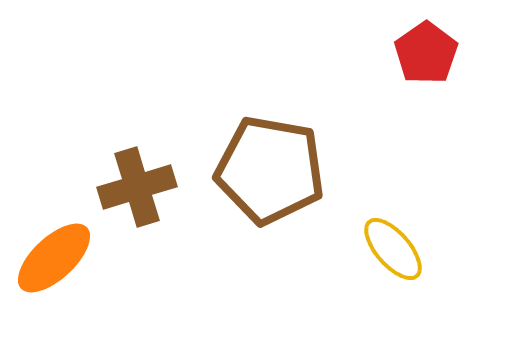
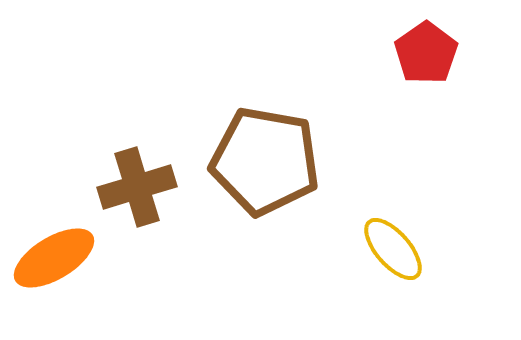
brown pentagon: moved 5 px left, 9 px up
orange ellipse: rotated 12 degrees clockwise
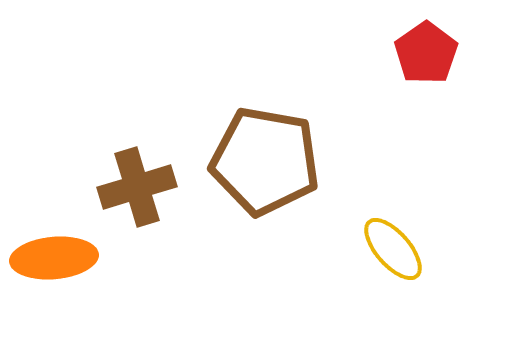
orange ellipse: rotated 26 degrees clockwise
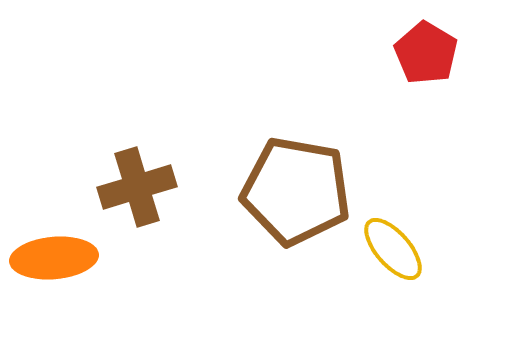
red pentagon: rotated 6 degrees counterclockwise
brown pentagon: moved 31 px right, 30 px down
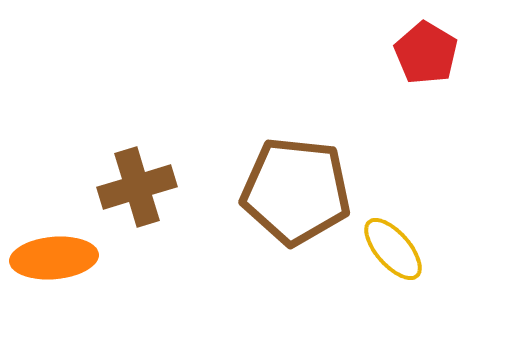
brown pentagon: rotated 4 degrees counterclockwise
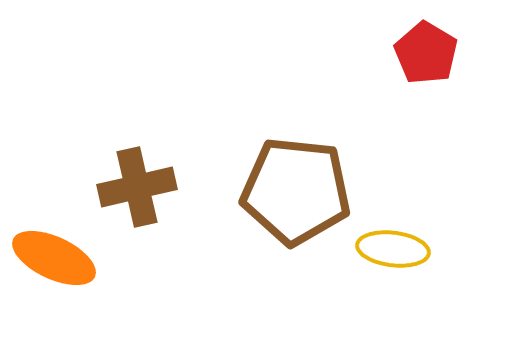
brown cross: rotated 4 degrees clockwise
yellow ellipse: rotated 42 degrees counterclockwise
orange ellipse: rotated 30 degrees clockwise
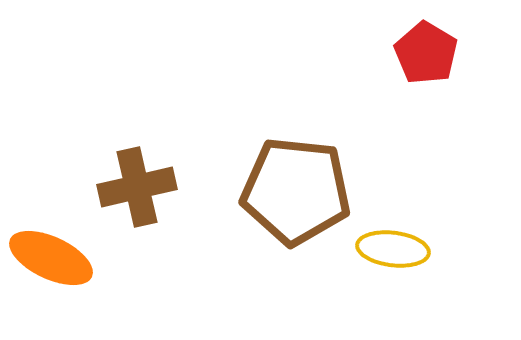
orange ellipse: moved 3 px left
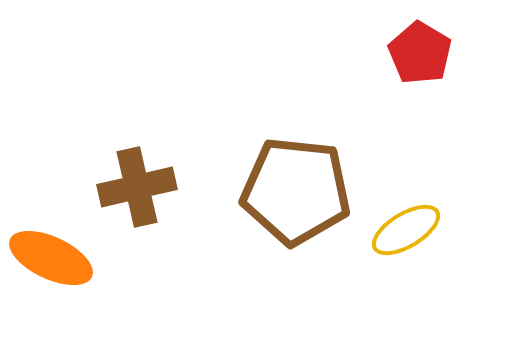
red pentagon: moved 6 px left
yellow ellipse: moved 13 px right, 19 px up; rotated 38 degrees counterclockwise
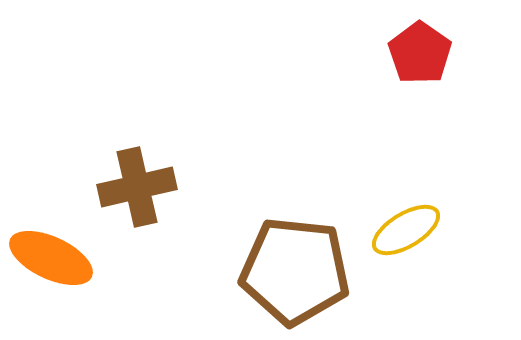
red pentagon: rotated 4 degrees clockwise
brown pentagon: moved 1 px left, 80 px down
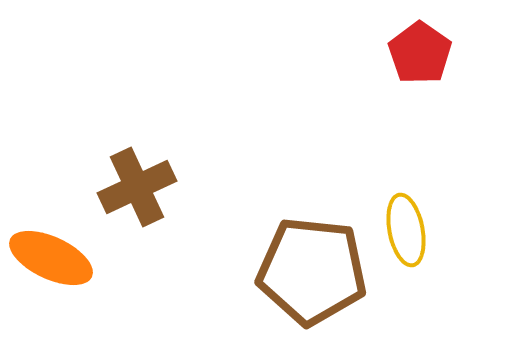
brown cross: rotated 12 degrees counterclockwise
yellow ellipse: rotated 70 degrees counterclockwise
brown pentagon: moved 17 px right
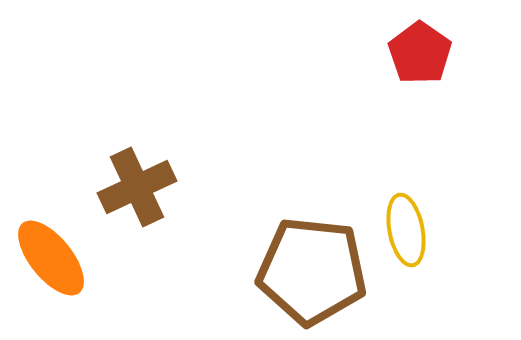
orange ellipse: rotated 26 degrees clockwise
